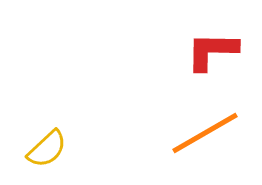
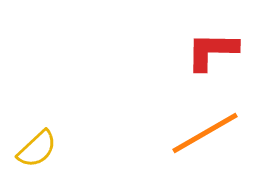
yellow semicircle: moved 10 px left
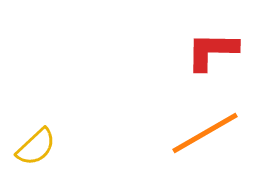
yellow semicircle: moved 1 px left, 2 px up
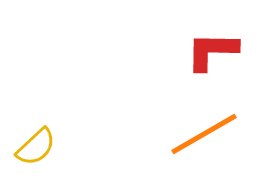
orange line: moved 1 px left, 1 px down
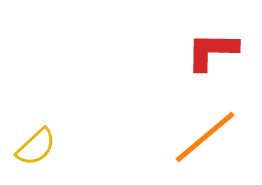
orange line: moved 1 px right, 3 px down; rotated 10 degrees counterclockwise
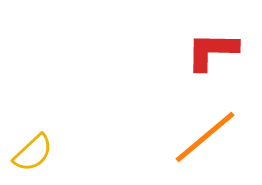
yellow semicircle: moved 3 px left, 6 px down
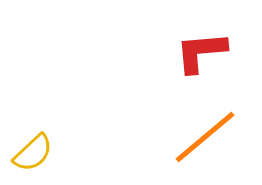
red L-shape: moved 11 px left, 1 px down; rotated 6 degrees counterclockwise
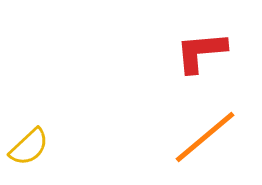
yellow semicircle: moved 4 px left, 6 px up
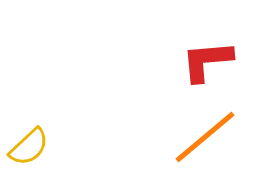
red L-shape: moved 6 px right, 9 px down
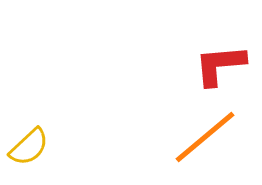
red L-shape: moved 13 px right, 4 px down
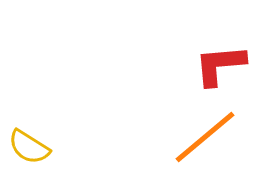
yellow semicircle: rotated 75 degrees clockwise
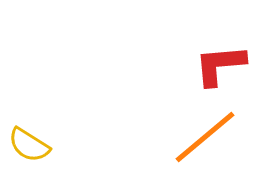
yellow semicircle: moved 2 px up
